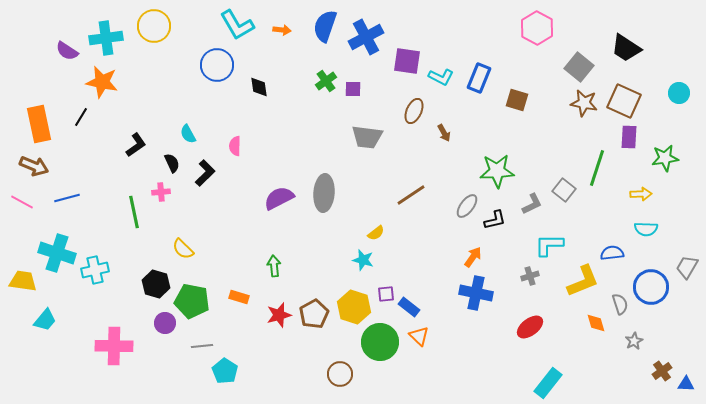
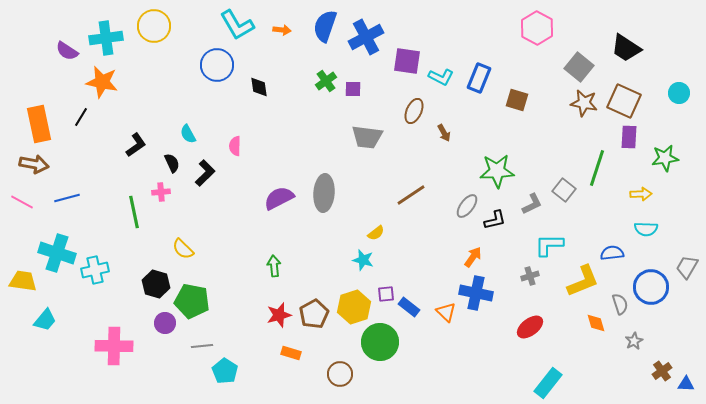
brown arrow at (34, 166): moved 2 px up; rotated 12 degrees counterclockwise
orange rectangle at (239, 297): moved 52 px right, 56 px down
yellow hexagon at (354, 307): rotated 24 degrees clockwise
orange triangle at (419, 336): moved 27 px right, 24 px up
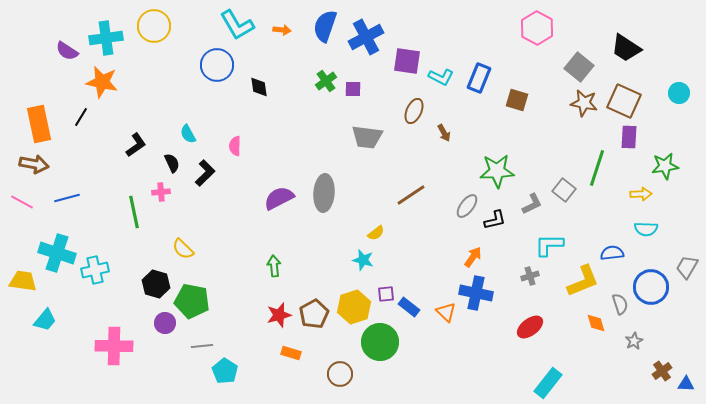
green star at (665, 158): moved 8 px down
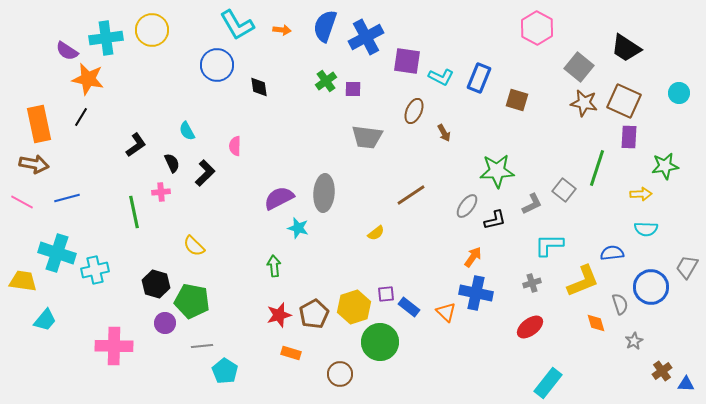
yellow circle at (154, 26): moved 2 px left, 4 px down
orange star at (102, 82): moved 14 px left, 3 px up
cyan semicircle at (188, 134): moved 1 px left, 3 px up
yellow semicircle at (183, 249): moved 11 px right, 3 px up
cyan star at (363, 260): moved 65 px left, 32 px up
gray cross at (530, 276): moved 2 px right, 7 px down
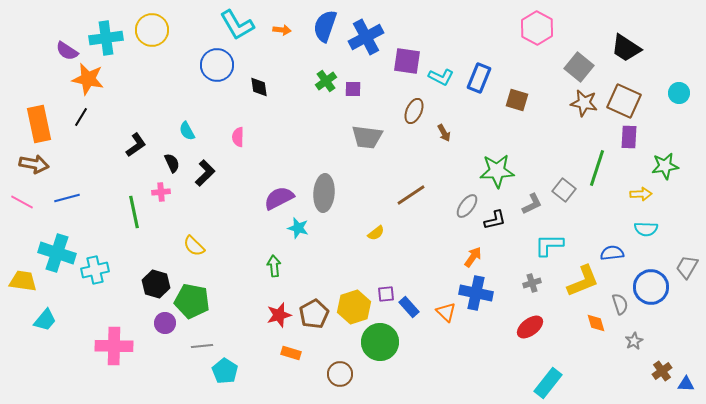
pink semicircle at (235, 146): moved 3 px right, 9 px up
blue rectangle at (409, 307): rotated 10 degrees clockwise
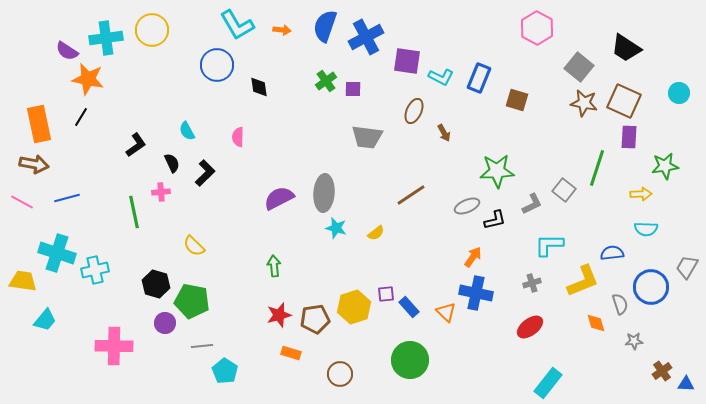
gray ellipse at (467, 206): rotated 30 degrees clockwise
cyan star at (298, 228): moved 38 px right
brown pentagon at (314, 314): moved 1 px right, 5 px down; rotated 20 degrees clockwise
gray star at (634, 341): rotated 24 degrees clockwise
green circle at (380, 342): moved 30 px right, 18 px down
